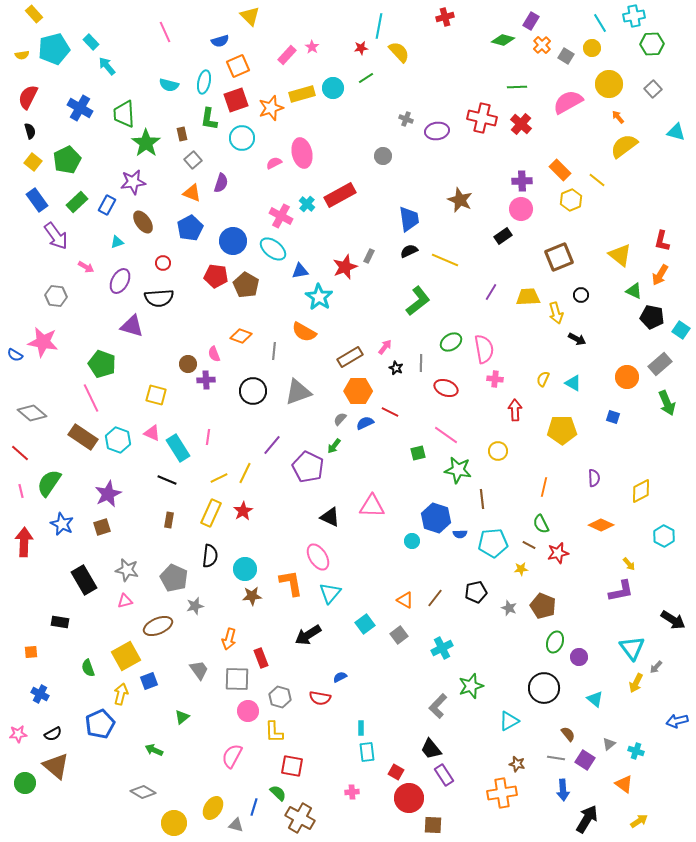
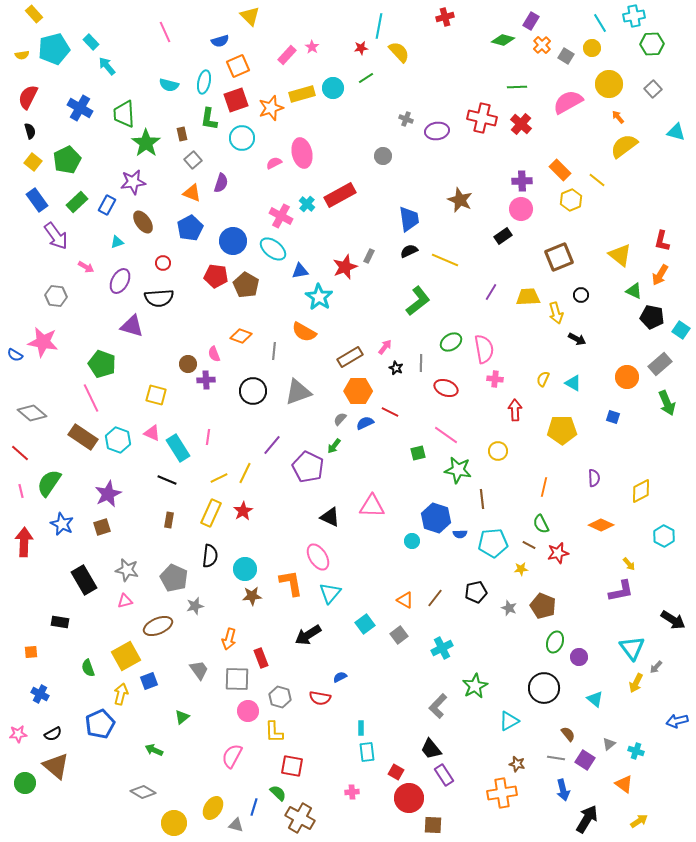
green star at (471, 686): moved 4 px right; rotated 10 degrees counterclockwise
blue arrow at (563, 790): rotated 10 degrees counterclockwise
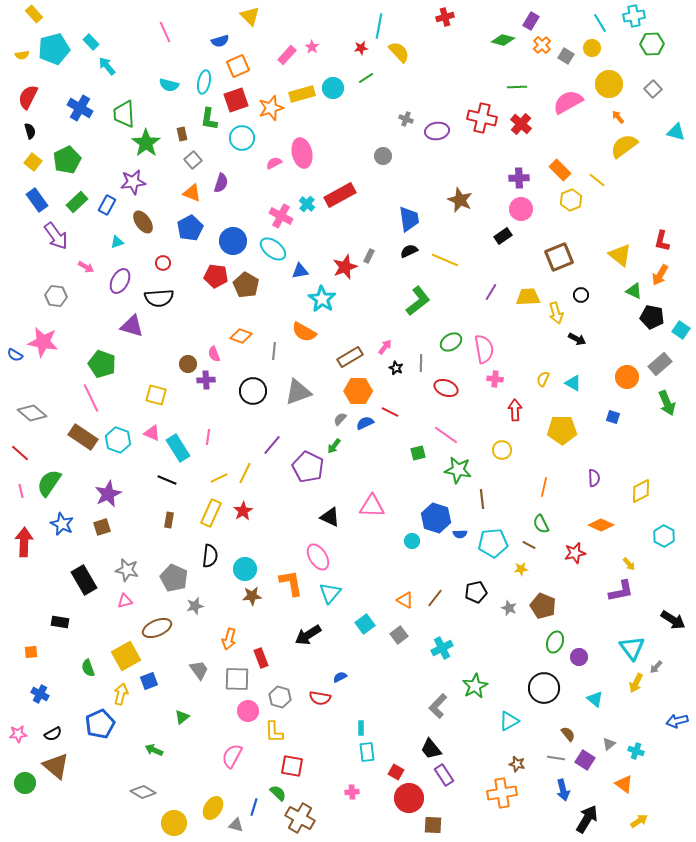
purple cross at (522, 181): moved 3 px left, 3 px up
cyan star at (319, 297): moved 3 px right, 2 px down
yellow circle at (498, 451): moved 4 px right, 1 px up
red star at (558, 553): moved 17 px right
brown ellipse at (158, 626): moved 1 px left, 2 px down
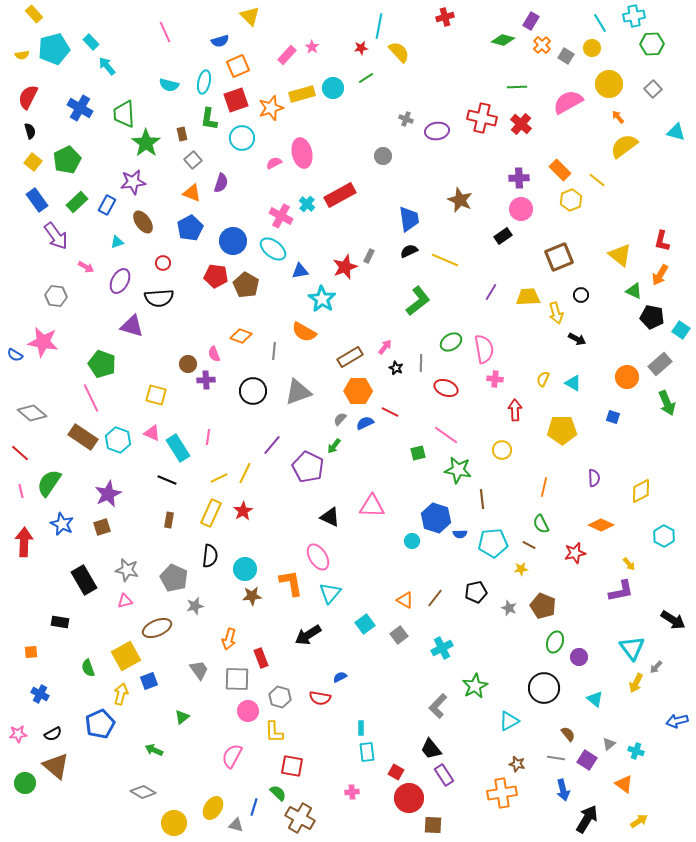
purple square at (585, 760): moved 2 px right
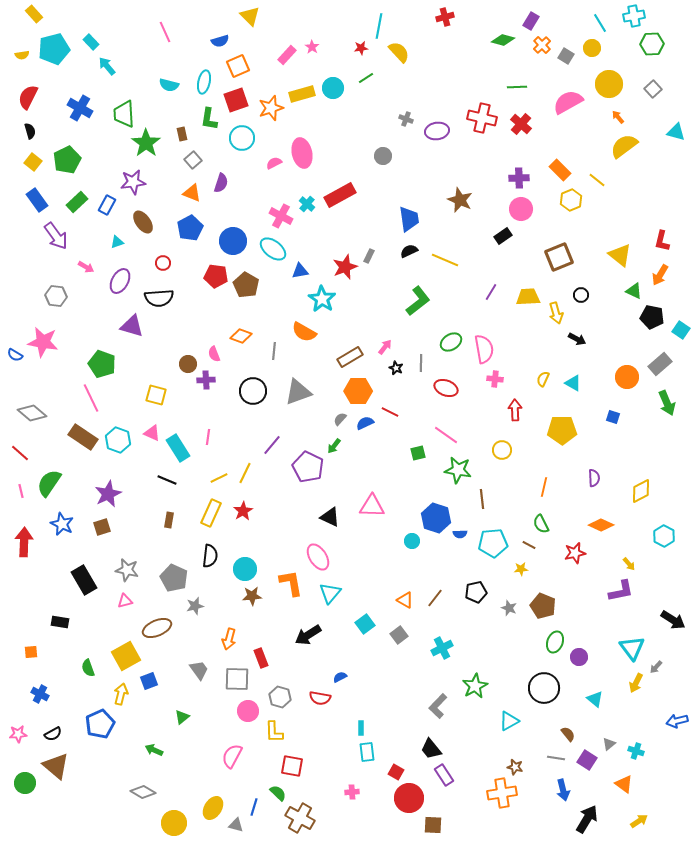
brown star at (517, 764): moved 2 px left, 3 px down
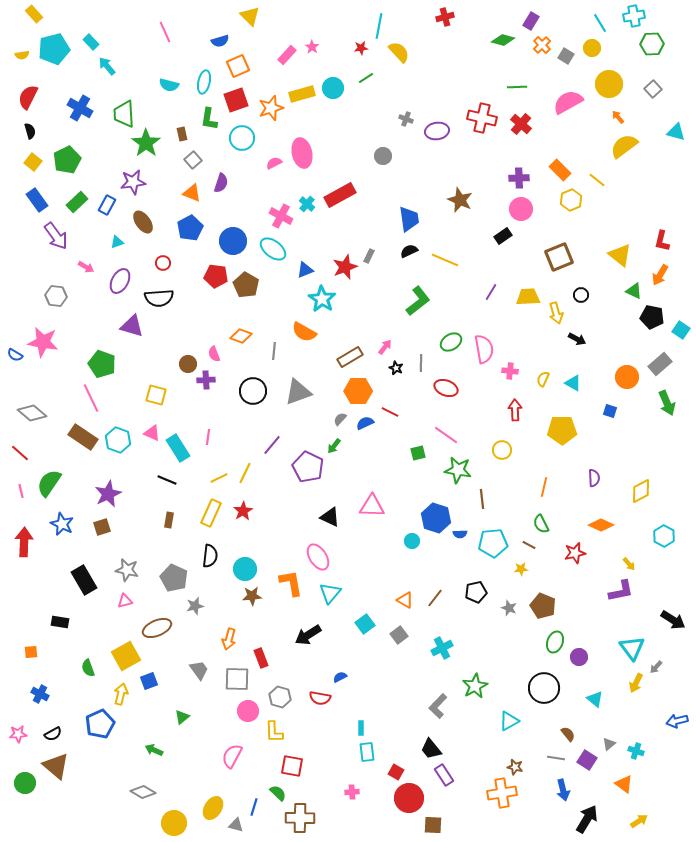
blue triangle at (300, 271): moved 5 px right, 1 px up; rotated 12 degrees counterclockwise
pink cross at (495, 379): moved 15 px right, 8 px up
blue square at (613, 417): moved 3 px left, 6 px up
brown cross at (300, 818): rotated 28 degrees counterclockwise
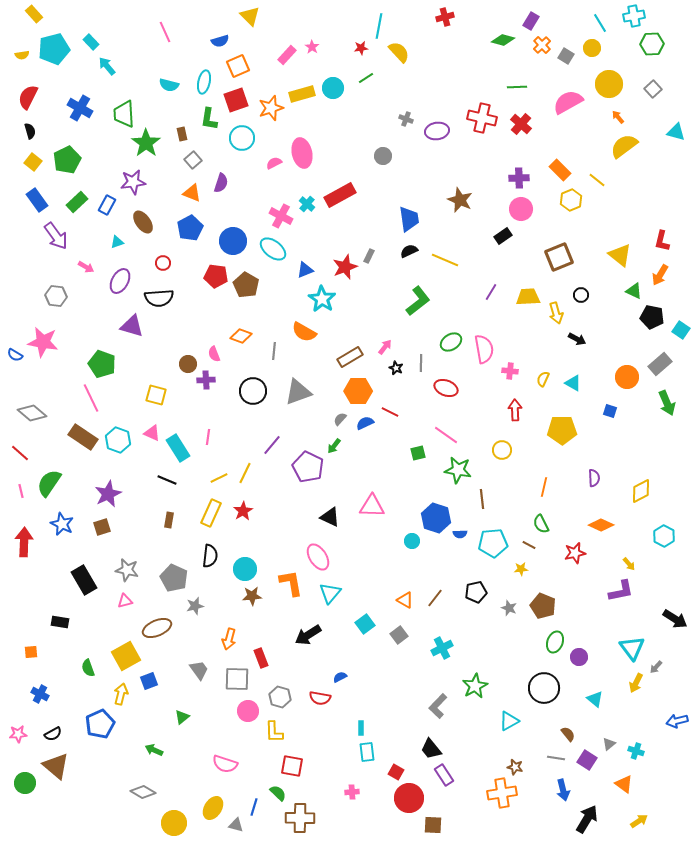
black arrow at (673, 620): moved 2 px right, 1 px up
pink semicircle at (232, 756): moved 7 px left, 8 px down; rotated 100 degrees counterclockwise
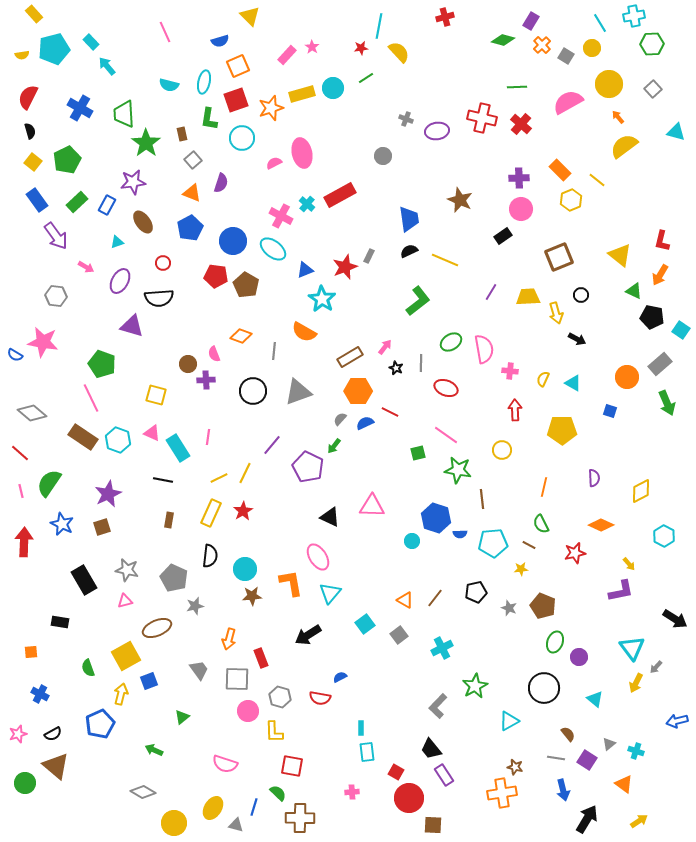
black line at (167, 480): moved 4 px left; rotated 12 degrees counterclockwise
pink star at (18, 734): rotated 12 degrees counterclockwise
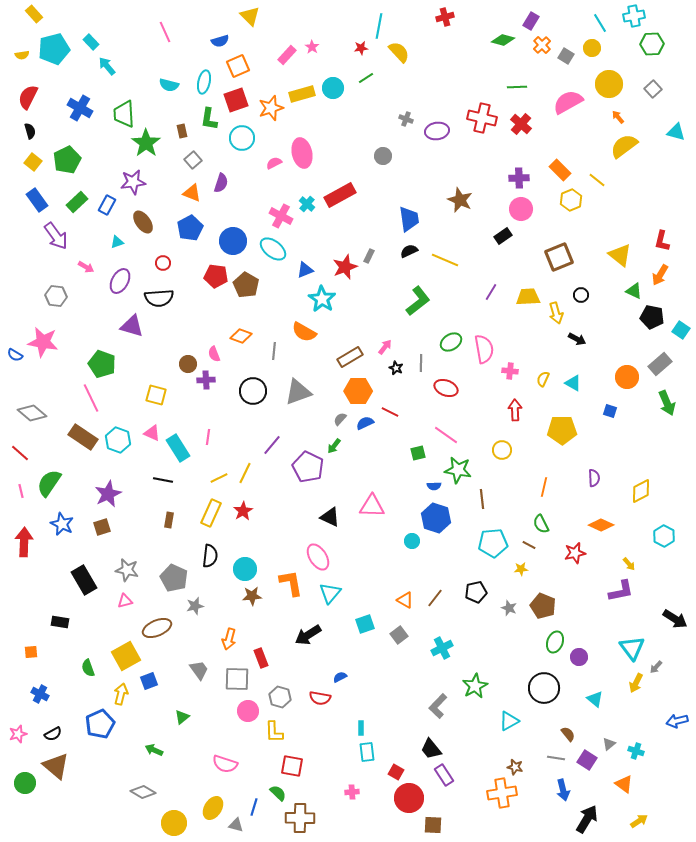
brown rectangle at (182, 134): moved 3 px up
blue semicircle at (460, 534): moved 26 px left, 48 px up
cyan square at (365, 624): rotated 18 degrees clockwise
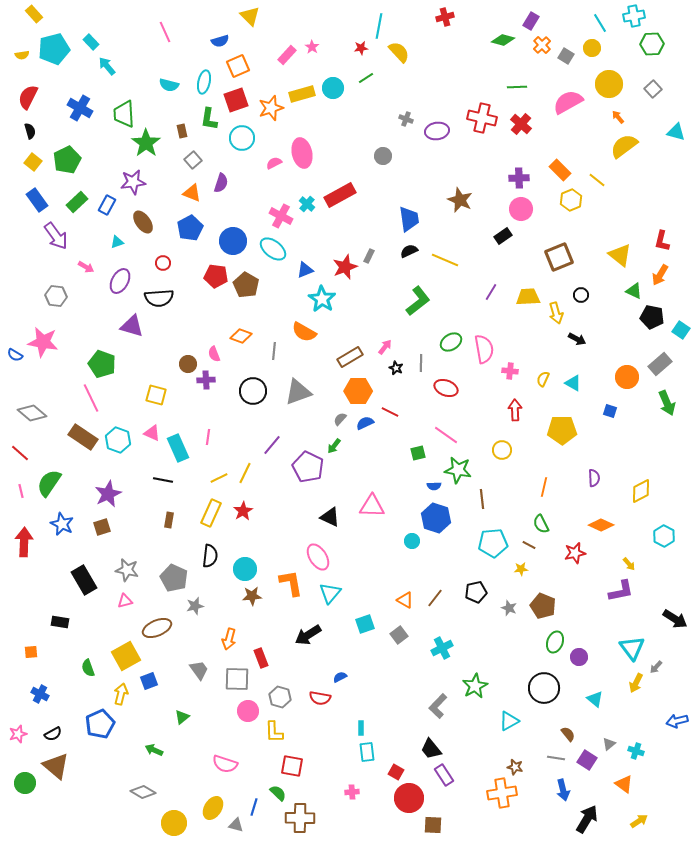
cyan rectangle at (178, 448): rotated 8 degrees clockwise
